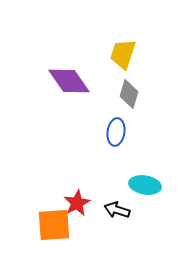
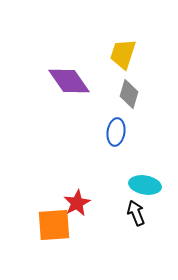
black arrow: moved 19 px right, 3 px down; rotated 50 degrees clockwise
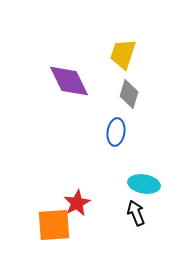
purple diamond: rotated 9 degrees clockwise
cyan ellipse: moved 1 px left, 1 px up
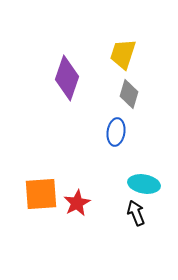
purple diamond: moved 2 px left, 3 px up; rotated 45 degrees clockwise
orange square: moved 13 px left, 31 px up
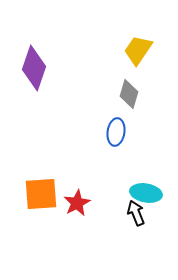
yellow trapezoid: moved 15 px right, 4 px up; rotated 16 degrees clockwise
purple diamond: moved 33 px left, 10 px up
cyan ellipse: moved 2 px right, 9 px down
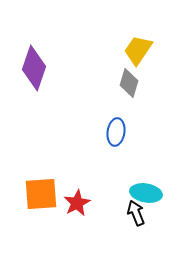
gray diamond: moved 11 px up
